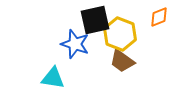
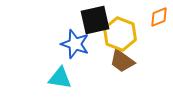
cyan triangle: moved 7 px right
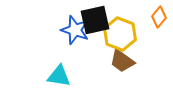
orange diamond: rotated 30 degrees counterclockwise
blue star: moved 14 px up
cyan triangle: moved 1 px left, 2 px up
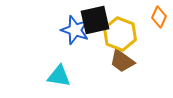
orange diamond: rotated 15 degrees counterclockwise
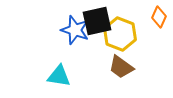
black square: moved 2 px right, 1 px down
brown trapezoid: moved 1 px left, 6 px down
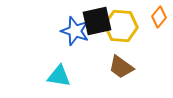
orange diamond: rotated 15 degrees clockwise
blue star: moved 1 px down
yellow hexagon: moved 1 px right, 8 px up; rotated 16 degrees counterclockwise
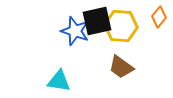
cyan triangle: moved 5 px down
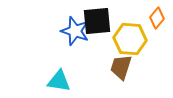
orange diamond: moved 2 px left, 1 px down
black square: rotated 8 degrees clockwise
yellow hexagon: moved 9 px right, 13 px down
brown trapezoid: rotated 72 degrees clockwise
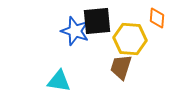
orange diamond: rotated 35 degrees counterclockwise
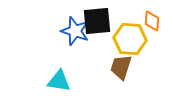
orange diamond: moved 5 px left, 3 px down
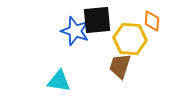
black square: moved 1 px up
brown trapezoid: moved 1 px left, 1 px up
